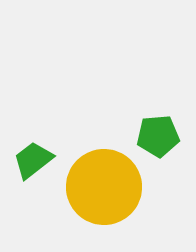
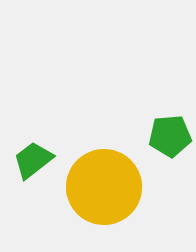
green pentagon: moved 12 px right
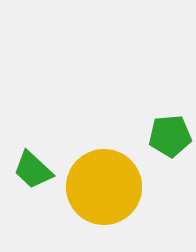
green trapezoid: moved 10 px down; rotated 99 degrees counterclockwise
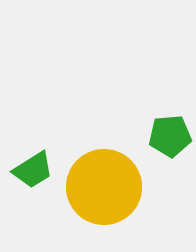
green trapezoid: rotated 75 degrees counterclockwise
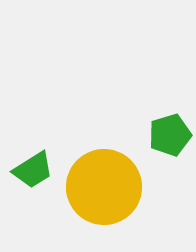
green pentagon: moved 1 px up; rotated 12 degrees counterclockwise
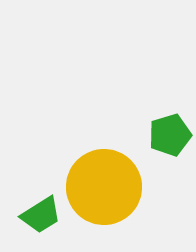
green trapezoid: moved 8 px right, 45 px down
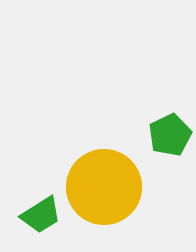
green pentagon: rotated 9 degrees counterclockwise
